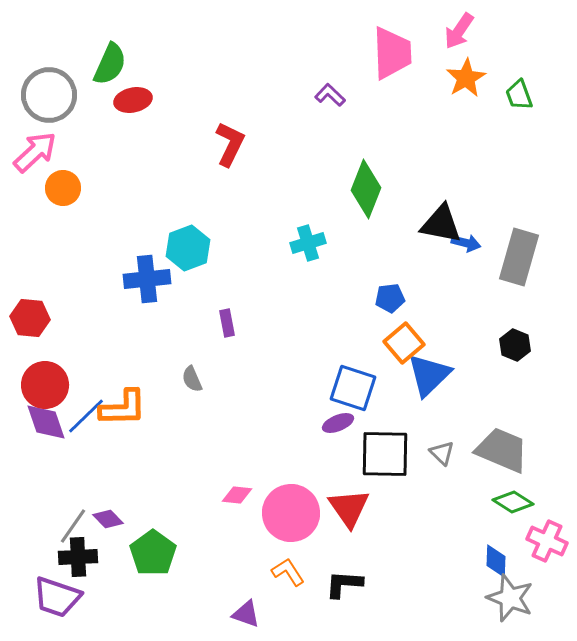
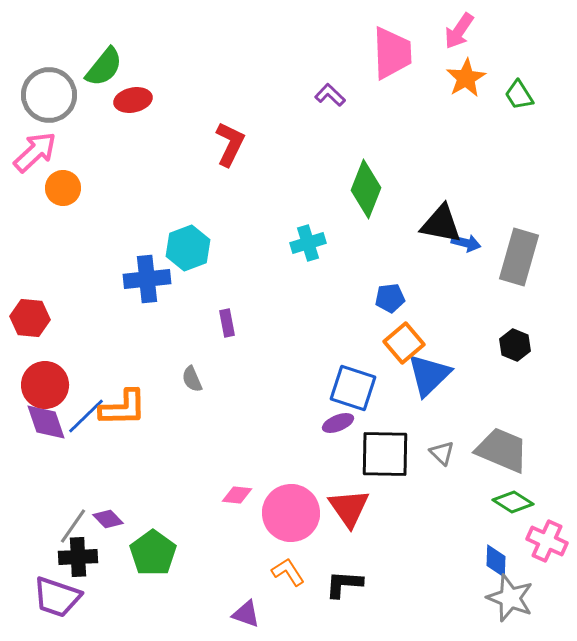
green semicircle at (110, 64): moved 6 px left, 3 px down; rotated 15 degrees clockwise
green trapezoid at (519, 95): rotated 12 degrees counterclockwise
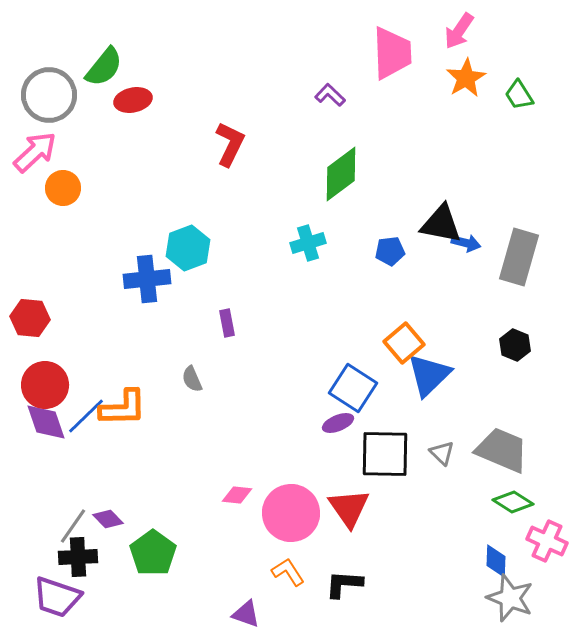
green diamond at (366, 189): moved 25 px left, 15 px up; rotated 32 degrees clockwise
blue pentagon at (390, 298): moved 47 px up
blue square at (353, 388): rotated 15 degrees clockwise
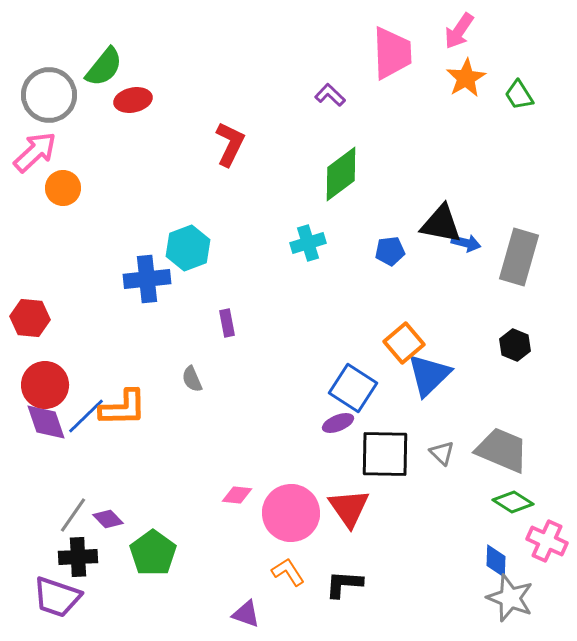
gray line at (73, 526): moved 11 px up
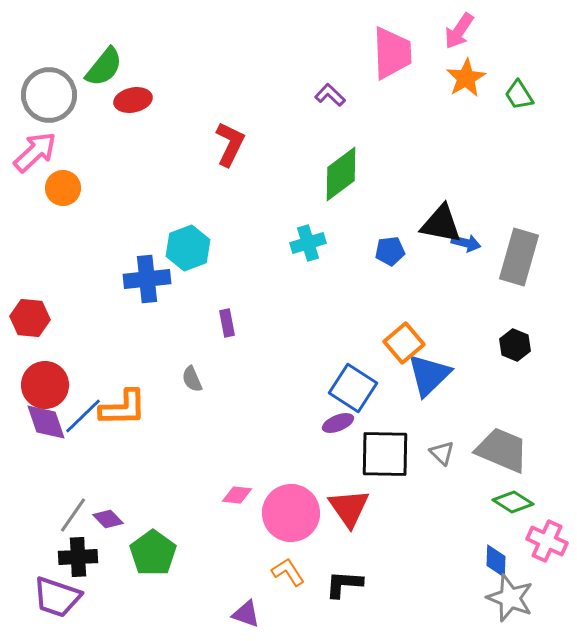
blue line at (86, 416): moved 3 px left
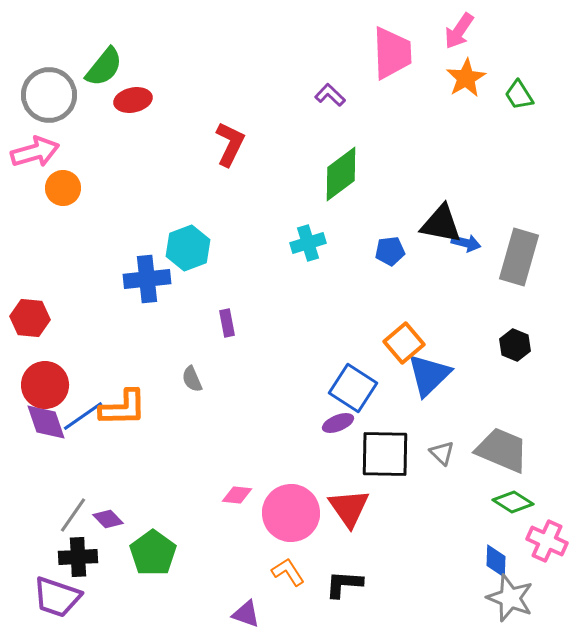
pink arrow at (35, 152): rotated 27 degrees clockwise
blue line at (83, 416): rotated 9 degrees clockwise
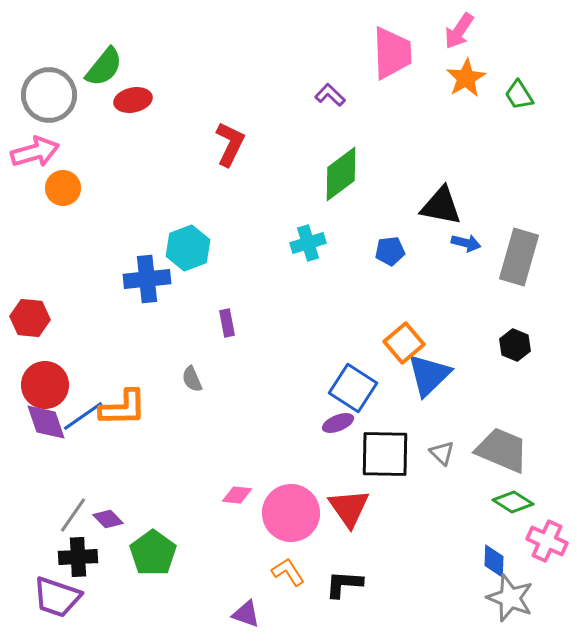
black triangle at (441, 224): moved 18 px up
blue diamond at (496, 561): moved 2 px left
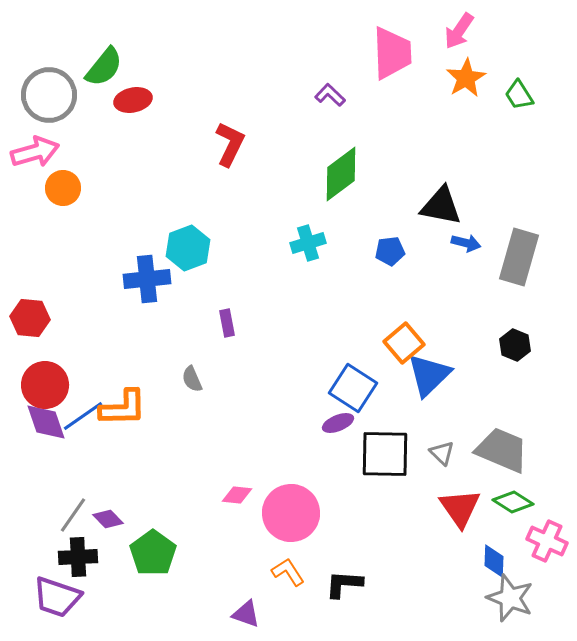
red triangle at (349, 508): moved 111 px right
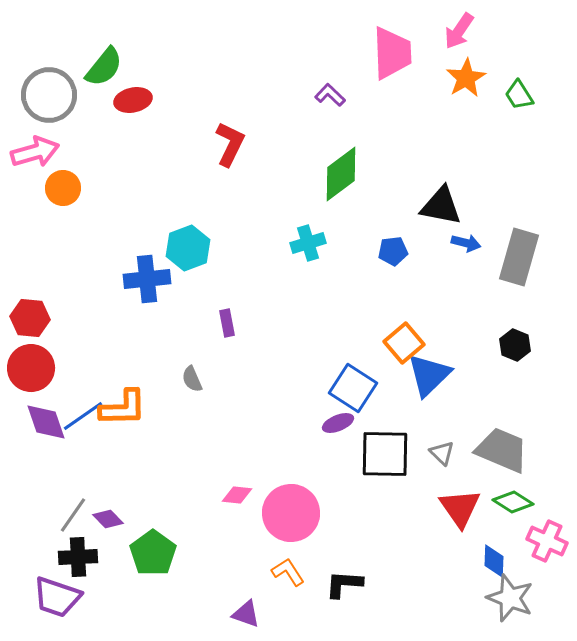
blue pentagon at (390, 251): moved 3 px right
red circle at (45, 385): moved 14 px left, 17 px up
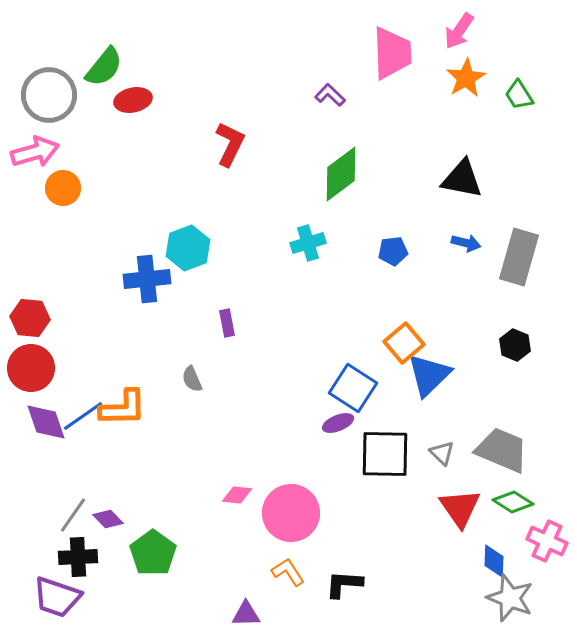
black triangle at (441, 206): moved 21 px right, 27 px up
purple triangle at (246, 614): rotated 20 degrees counterclockwise
